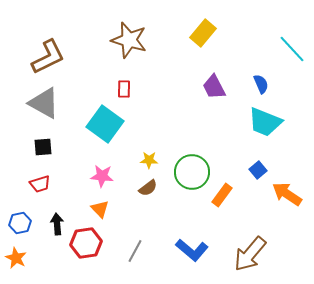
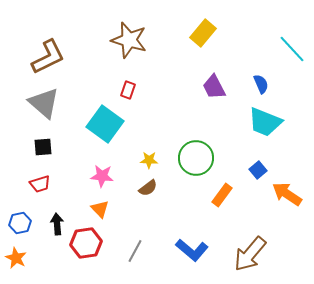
red rectangle: moved 4 px right, 1 px down; rotated 18 degrees clockwise
gray triangle: rotated 12 degrees clockwise
green circle: moved 4 px right, 14 px up
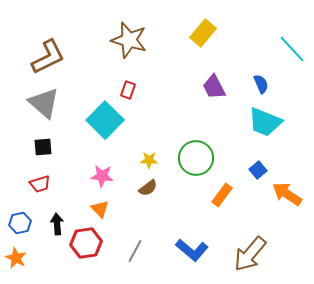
cyan square: moved 4 px up; rotated 9 degrees clockwise
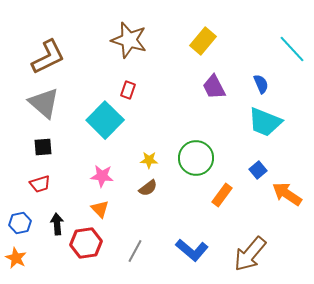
yellow rectangle: moved 8 px down
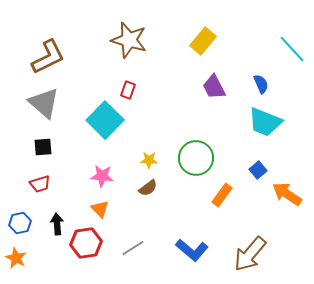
gray line: moved 2 px left, 3 px up; rotated 30 degrees clockwise
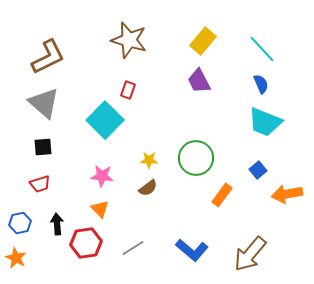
cyan line: moved 30 px left
purple trapezoid: moved 15 px left, 6 px up
orange arrow: rotated 44 degrees counterclockwise
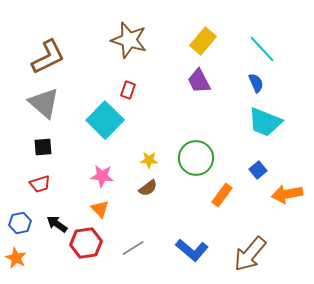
blue semicircle: moved 5 px left, 1 px up
black arrow: rotated 50 degrees counterclockwise
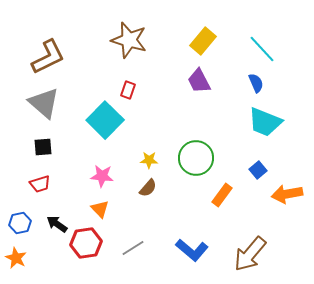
brown semicircle: rotated 12 degrees counterclockwise
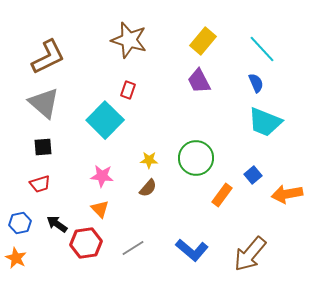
blue square: moved 5 px left, 5 px down
